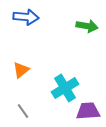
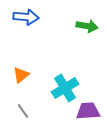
orange triangle: moved 5 px down
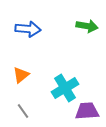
blue arrow: moved 2 px right, 12 px down
purple trapezoid: moved 1 px left
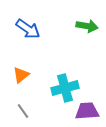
blue arrow: rotated 30 degrees clockwise
cyan cross: rotated 16 degrees clockwise
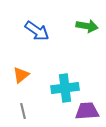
blue arrow: moved 9 px right, 2 px down
cyan cross: rotated 8 degrees clockwise
gray line: rotated 21 degrees clockwise
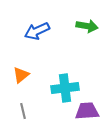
blue arrow: rotated 120 degrees clockwise
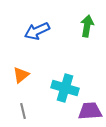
green arrow: rotated 90 degrees counterclockwise
cyan cross: rotated 24 degrees clockwise
purple trapezoid: moved 3 px right
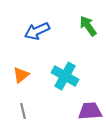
green arrow: moved 1 px right; rotated 45 degrees counterclockwise
cyan cross: moved 12 px up; rotated 12 degrees clockwise
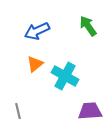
orange triangle: moved 14 px right, 11 px up
gray line: moved 5 px left
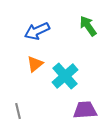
cyan cross: rotated 20 degrees clockwise
purple trapezoid: moved 5 px left, 1 px up
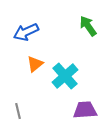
blue arrow: moved 11 px left, 1 px down
